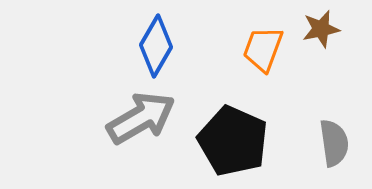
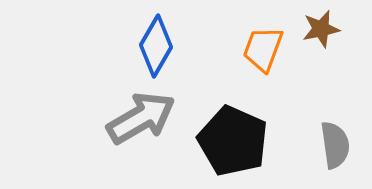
gray semicircle: moved 1 px right, 2 px down
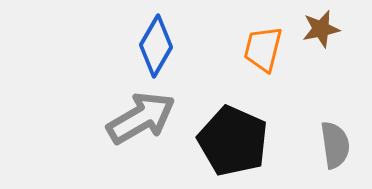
orange trapezoid: rotated 6 degrees counterclockwise
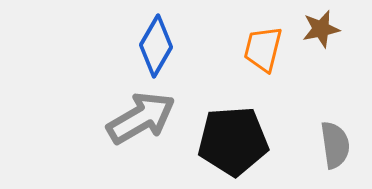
black pentagon: rotated 28 degrees counterclockwise
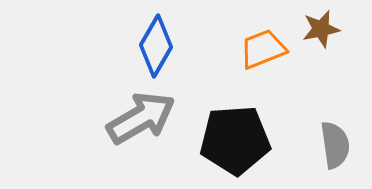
orange trapezoid: rotated 54 degrees clockwise
black pentagon: moved 2 px right, 1 px up
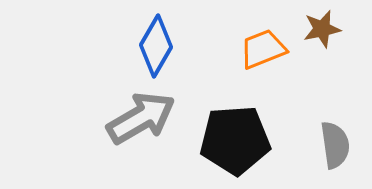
brown star: moved 1 px right
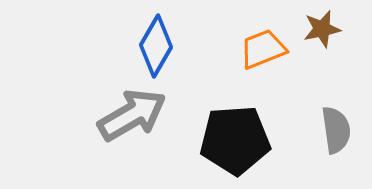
gray arrow: moved 9 px left, 3 px up
gray semicircle: moved 1 px right, 15 px up
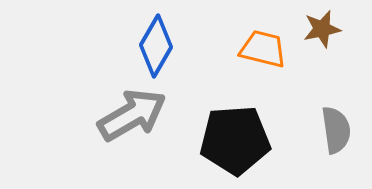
orange trapezoid: rotated 36 degrees clockwise
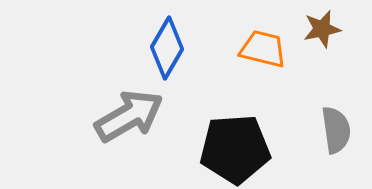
blue diamond: moved 11 px right, 2 px down
gray arrow: moved 3 px left, 1 px down
black pentagon: moved 9 px down
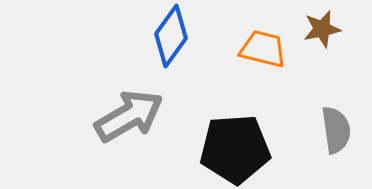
blue diamond: moved 4 px right, 12 px up; rotated 6 degrees clockwise
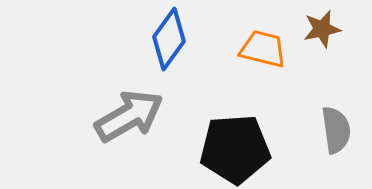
blue diamond: moved 2 px left, 3 px down
